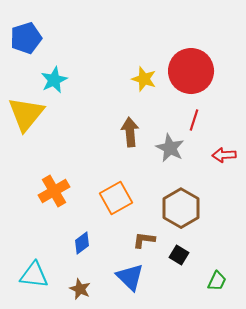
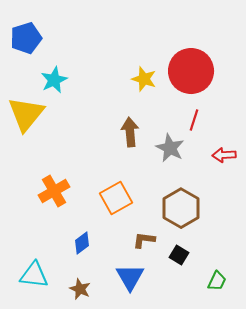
blue triangle: rotated 16 degrees clockwise
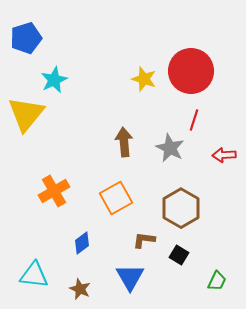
brown arrow: moved 6 px left, 10 px down
